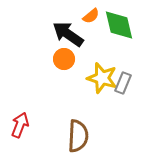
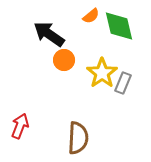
green diamond: moved 1 px down
black arrow: moved 19 px left
orange circle: moved 1 px down
yellow star: moved 5 px up; rotated 20 degrees clockwise
red arrow: moved 1 px down
brown semicircle: moved 2 px down
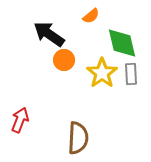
green diamond: moved 3 px right, 17 px down
gray rectangle: moved 8 px right, 9 px up; rotated 25 degrees counterclockwise
red arrow: moved 6 px up
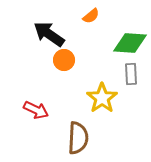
green diamond: moved 8 px right; rotated 72 degrees counterclockwise
yellow star: moved 25 px down
red arrow: moved 16 px right, 10 px up; rotated 95 degrees clockwise
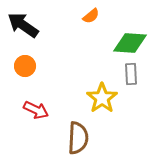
black arrow: moved 26 px left, 9 px up
orange circle: moved 39 px left, 6 px down
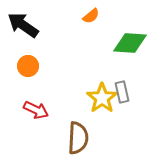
orange circle: moved 3 px right
gray rectangle: moved 9 px left, 18 px down; rotated 10 degrees counterclockwise
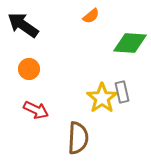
orange circle: moved 1 px right, 3 px down
